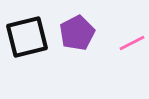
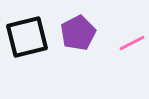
purple pentagon: moved 1 px right
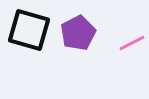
black square: moved 2 px right, 7 px up; rotated 30 degrees clockwise
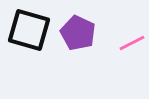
purple pentagon: rotated 20 degrees counterclockwise
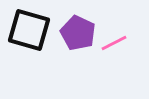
pink line: moved 18 px left
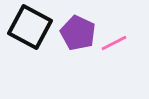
black square: moved 1 px right, 3 px up; rotated 12 degrees clockwise
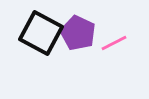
black square: moved 11 px right, 6 px down
